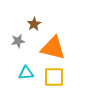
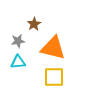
cyan triangle: moved 8 px left, 11 px up
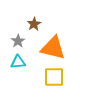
gray star: rotated 24 degrees counterclockwise
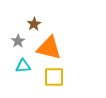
orange triangle: moved 4 px left
cyan triangle: moved 5 px right, 4 px down
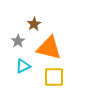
cyan triangle: rotated 21 degrees counterclockwise
